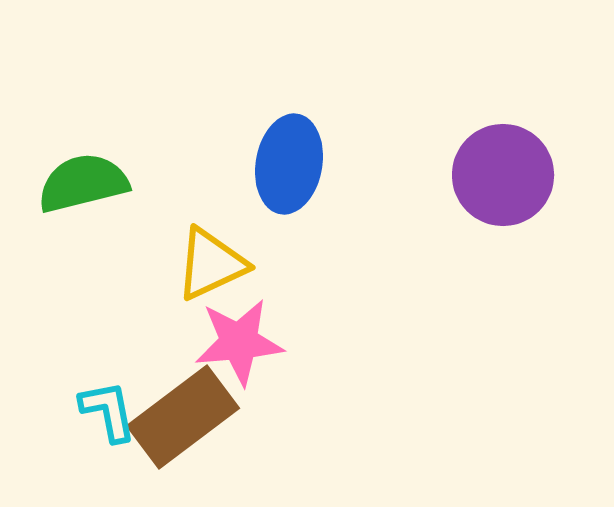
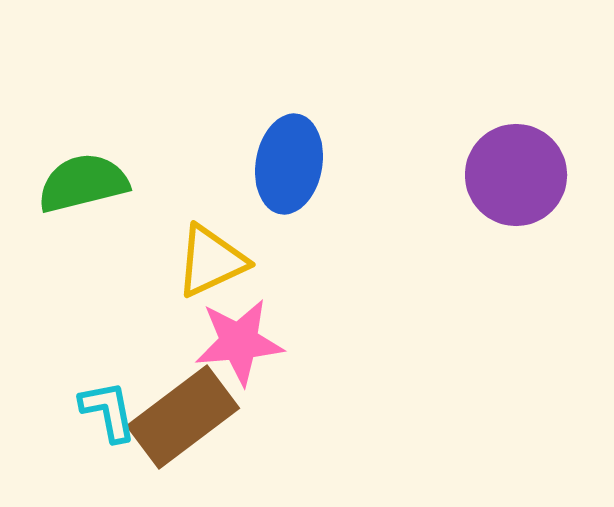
purple circle: moved 13 px right
yellow triangle: moved 3 px up
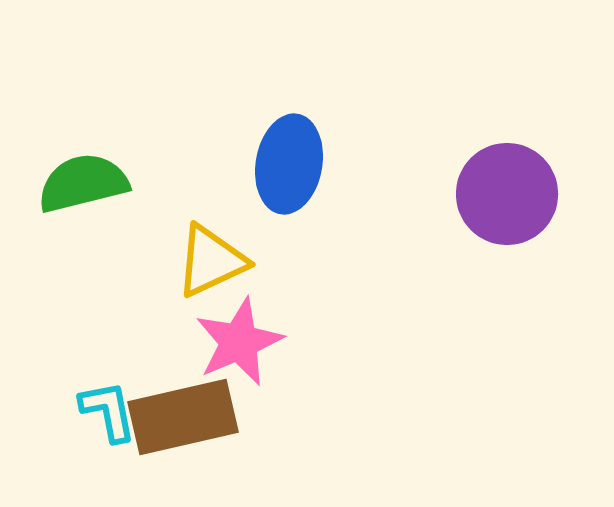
purple circle: moved 9 px left, 19 px down
pink star: rotated 18 degrees counterclockwise
brown rectangle: rotated 24 degrees clockwise
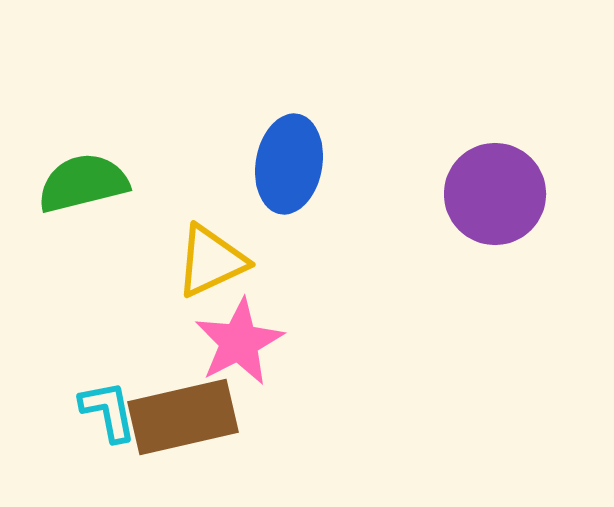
purple circle: moved 12 px left
pink star: rotated 4 degrees counterclockwise
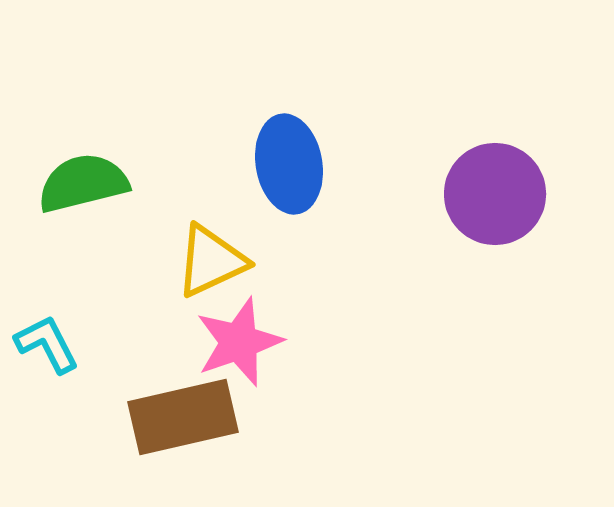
blue ellipse: rotated 20 degrees counterclockwise
pink star: rotated 8 degrees clockwise
cyan L-shape: moved 61 px left, 67 px up; rotated 16 degrees counterclockwise
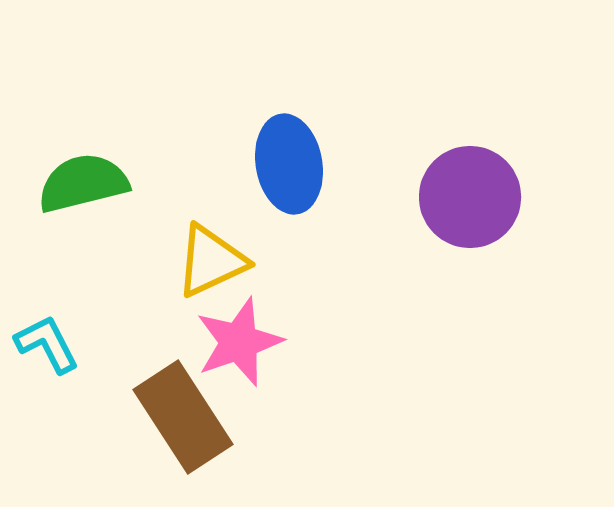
purple circle: moved 25 px left, 3 px down
brown rectangle: rotated 70 degrees clockwise
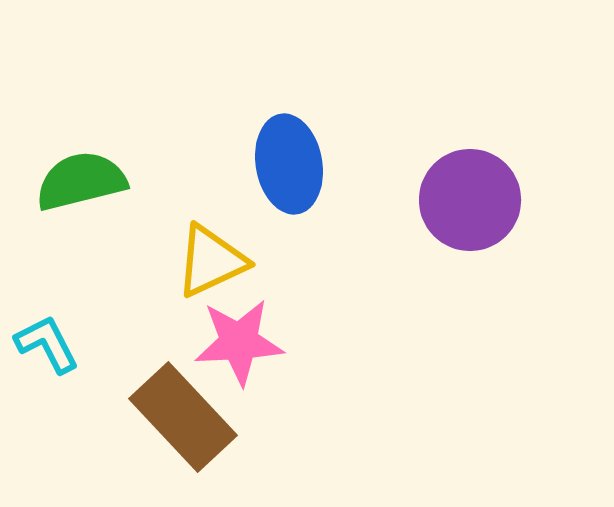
green semicircle: moved 2 px left, 2 px up
purple circle: moved 3 px down
pink star: rotated 16 degrees clockwise
brown rectangle: rotated 10 degrees counterclockwise
